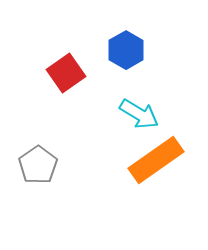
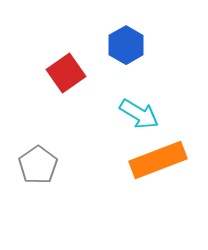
blue hexagon: moved 5 px up
orange rectangle: moved 2 px right; rotated 14 degrees clockwise
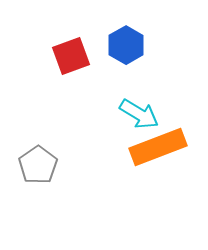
red square: moved 5 px right, 17 px up; rotated 15 degrees clockwise
orange rectangle: moved 13 px up
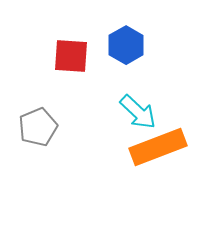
red square: rotated 24 degrees clockwise
cyan arrow: moved 1 px left, 2 px up; rotated 12 degrees clockwise
gray pentagon: moved 38 px up; rotated 12 degrees clockwise
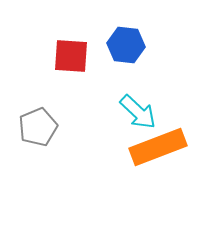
blue hexagon: rotated 24 degrees counterclockwise
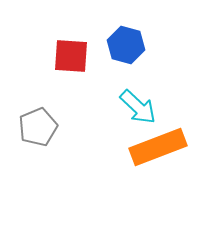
blue hexagon: rotated 9 degrees clockwise
cyan arrow: moved 5 px up
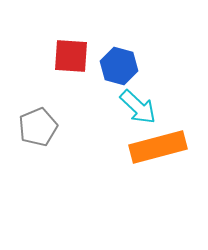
blue hexagon: moved 7 px left, 21 px down
orange rectangle: rotated 6 degrees clockwise
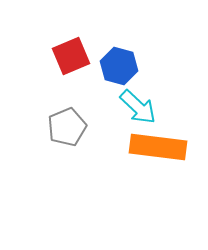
red square: rotated 27 degrees counterclockwise
gray pentagon: moved 29 px right
orange rectangle: rotated 22 degrees clockwise
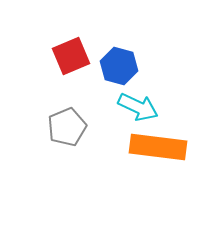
cyan arrow: rotated 18 degrees counterclockwise
